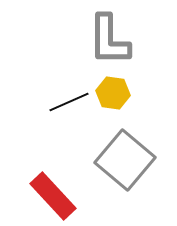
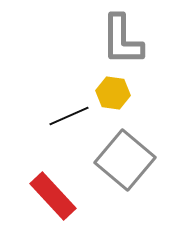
gray L-shape: moved 13 px right
black line: moved 14 px down
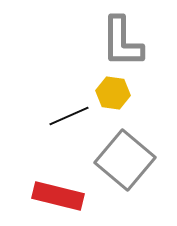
gray L-shape: moved 2 px down
red rectangle: moved 5 px right; rotated 33 degrees counterclockwise
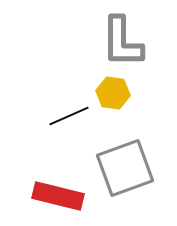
gray square: moved 8 px down; rotated 30 degrees clockwise
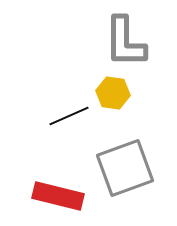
gray L-shape: moved 3 px right
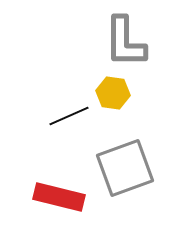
red rectangle: moved 1 px right, 1 px down
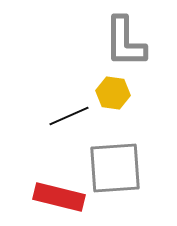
gray square: moved 10 px left; rotated 16 degrees clockwise
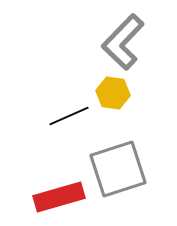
gray L-shape: moved 2 px left; rotated 44 degrees clockwise
gray square: moved 3 px right, 1 px down; rotated 14 degrees counterclockwise
red rectangle: rotated 30 degrees counterclockwise
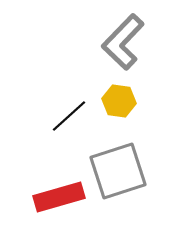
yellow hexagon: moved 6 px right, 8 px down
black line: rotated 18 degrees counterclockwise
gray square: moved 2 px down
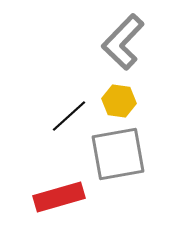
gray square: moved 17 px up; rotated 8 degrees clockwise
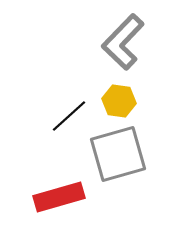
gray square: rotated 6 degrees counterclockwise
